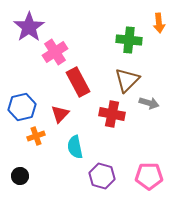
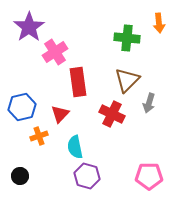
green cross: moved 2 px left, 2 px up
red rectangle: rotated 20 degrees clockwise
gray arrow: rotated 90 degrees clockwise
red cross: rotated 15 degrees clockwise
orange cross: moved 3 px right
purple hexagon: moved 15 px left
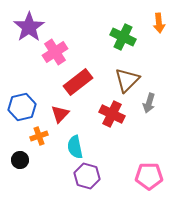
green cross: moved 4 px left, 1 px up; rotated 20 degrees clockwise
red rectangle: rotated 60 degrees clockwise
black circle: moved 16 px up
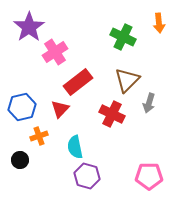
red triangle: moved 5 px up
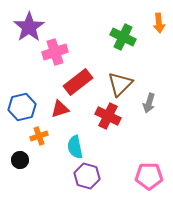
pink cross: rotated 15 degrees clockwise
brown triangle: moved 7 px left, 4 px down
red triangle: rotated 30 degrees clockwise
red cross: moved 4 px left, 2 px down
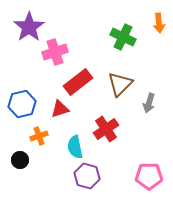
blue hexagon: moved 3 px up
red cross: moved 2 px left, 13 px down; rotated 30 degrees clockwise
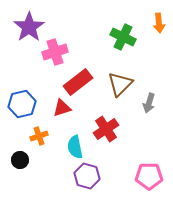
red triangle: moved 2 px right, 1 px up
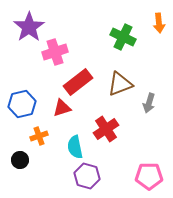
brown triangle: rotated 24 degrees clockwise
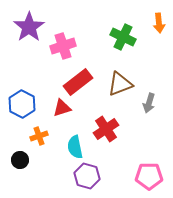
pink cross: moved 8 px right, 6 px up
blue hexagon: rotated 20 degrees counterclockwise
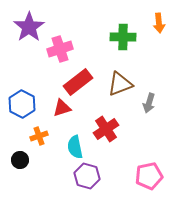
green cross: rotated 25 degrees counterclockwise
pink cross: moved 3 px left, 3 px down
pink pentagon: rotated 12 degrees counterclockwise
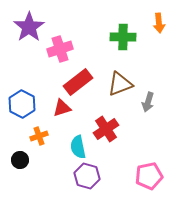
gray arrow: moved 1 px left, 1 px up
cyan semicircle: moved 3 px right
